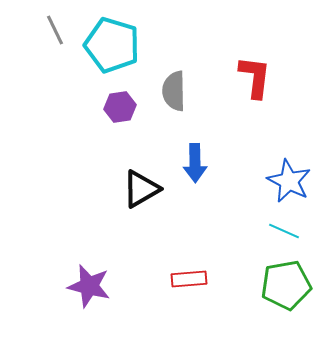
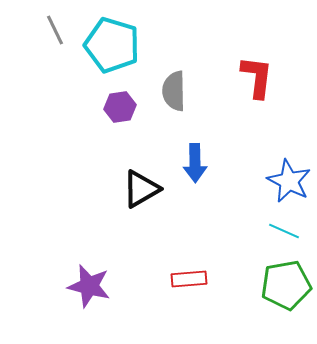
red L-shape: moved 2 px right
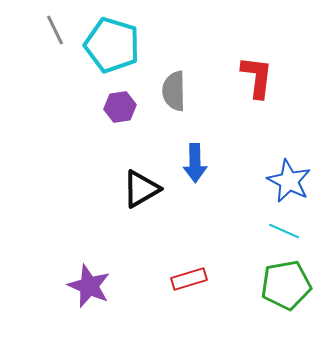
red rectangle: rotated 12 degrees counterclockwise
purple star: rotated 9 degrees clockwise
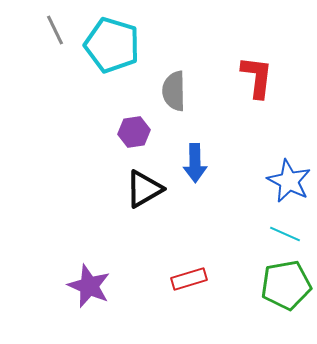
purple hexagon: moved 14 px right, 25 px down
black triangle: moved 3 px right
cyan line: moved 1 px right, 3 px down
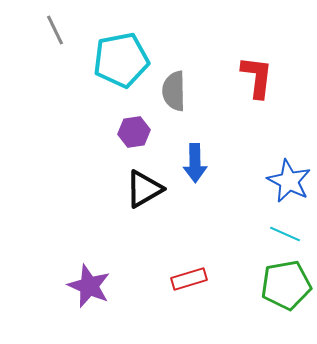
cyan pentagon: moved 9 px right, 15 px down; rotated 28 degrees counterclockwise
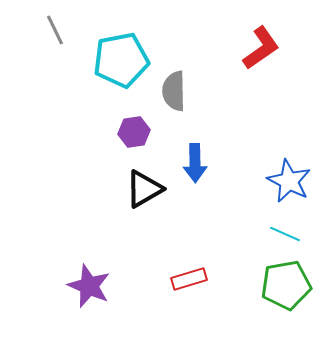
red L-shape: moved 4 px right, 29 px up; rotated 48 degrees clockwise
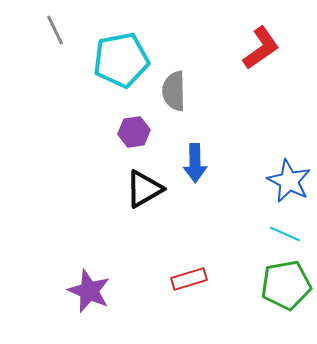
purple star: moved 5 px down
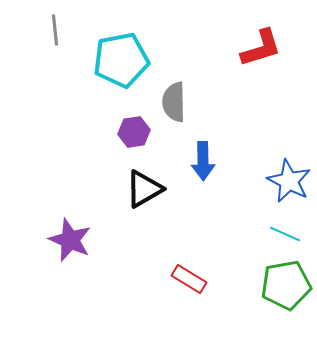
gray line: rotated 20 degrees clockwise
red L-shape: rotated 18 degrees clockwise
gray semicircle: moved 11 px down
blue arrow: moved 8 px right, 2 px up
red rectangle: rotated 48 degrees clockwise
purple star: moved 19 px left, 51 px up
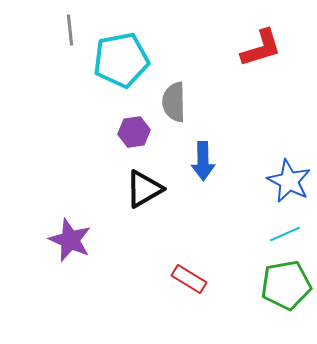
gray line: moved 15 px right
cyan line: rotated 48 degrees counterclockwise
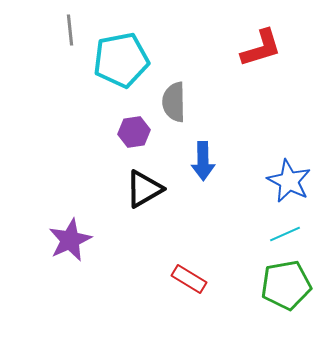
purple star: rotated 24 degrees clockwise
